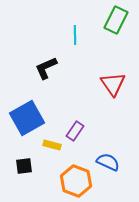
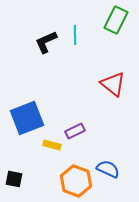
black L-shape: moved 26 px up
red triangle: rotated 16 degrees counterclockwise
blue square: rotated 8 degrees clockwise
purple rectangle: rotated 30 degrees clockwise
blue semicircle: moved 7 px down
black square: moved 10 px left, 13 px down; rotated 18 degrees clockwise
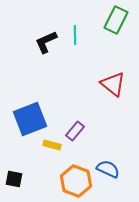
blue square: moved 3 px right, 1 px down
purple rectangle: rotated 24 degrees counterclockwise
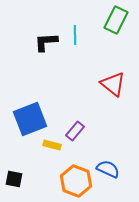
black L-shape: rotated 20 degrees clockwise
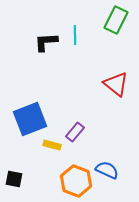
red triangle: moved 3 px right
purple rectangle: moved 1 px down
blue semicircle: moved 1 px left, 1 px down
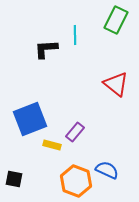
black L-shape: moved 7 px down
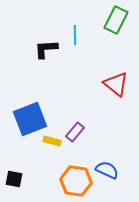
yellow rectangle: moved 4 px up
orange hexagon: rotated 12 degrees counterclockwise
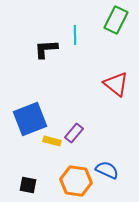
purple rectangle: moved 1 px left, 1 px down
black square: moved 14 px right, 6 px down
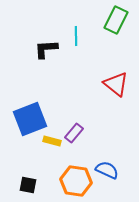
cyan line: moved 1 px right, 1 px down
